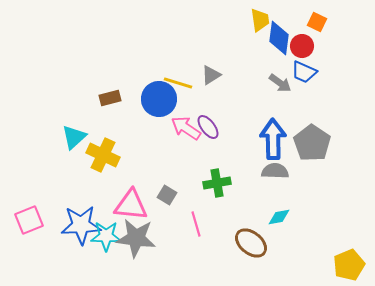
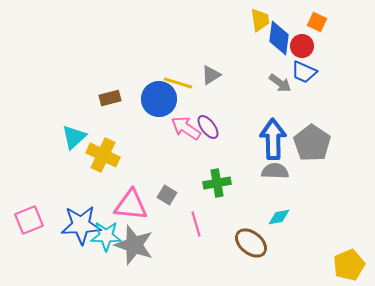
gray star: moved 2 px left, 7 px down; rotated 12 degrees clockwise
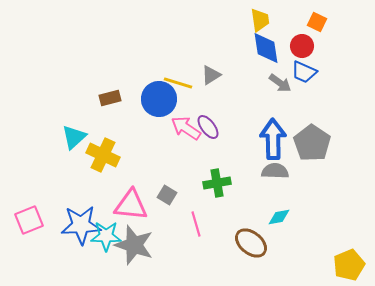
blue diamond: moved 13 px left, 10 px down; rotated 16 degrees counterclockwise
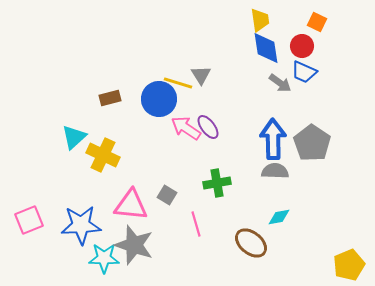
gray triangle: moved 10 px left; rotated 30 degrees counterclockwise
cyan star: moved 2 px left, 22 px down
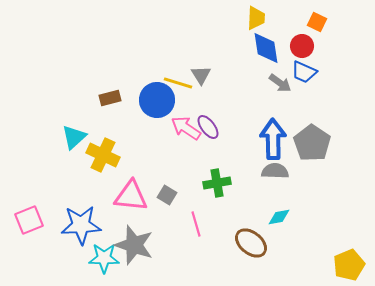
yellow trapezoid: moved 4 px left, 2 px up; rotated 10 degrees clockwise
blue circle: moved 2 px left, 1 px down
pink triangle: moved 9 px up
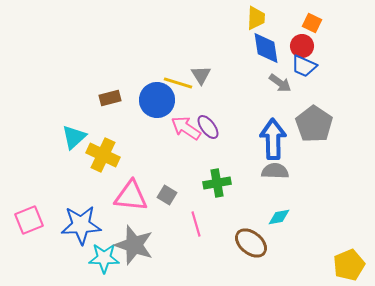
orange square: moved 5 px left, 1 px down
blue trapezoid: moved 6 px up
gray pentagon: moved 2 px right, 19 px up
